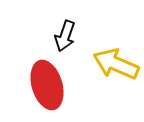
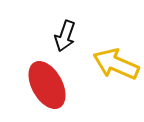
red ellipse: rotated 12 degrees counterclockwise
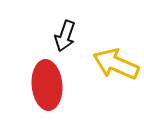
red ellipse: rotated 24 degrees clockwise
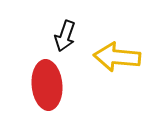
yellow arrow: moved 1 px right, 7 px up; rotated 18 degrees counterclockwise
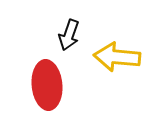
black arrow: moved 4 px right, 1 px up
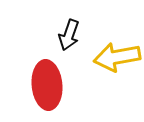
yellow arrow: rotated 15 degrees counterclockwise
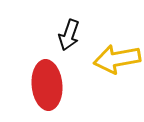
yellow arrow: moved 2 px down
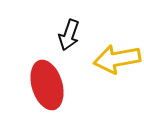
red ellipse: rotated 12 degrees counterclockwise
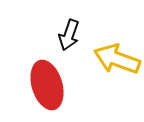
yellow arrow: rotated 30 degrees clockwise
